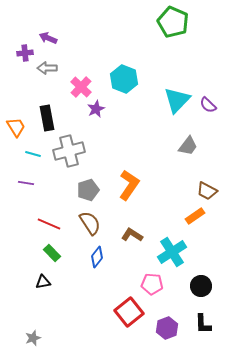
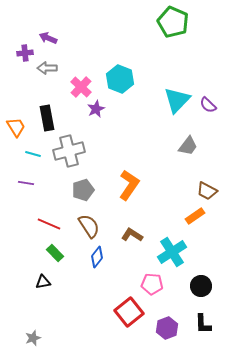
cyan hexagon: moved 4 px left
gray pentagon: moved 5 px left
brown semicircle: moved 1 px left, 3 px down
green rectangle: moved 3 px right
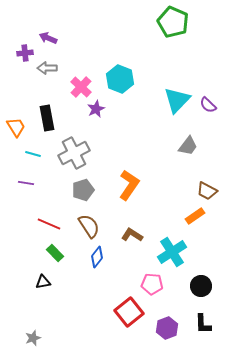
gray cross: moved 5 px right, 2 px down; rotated 12 degrees counterclockwise
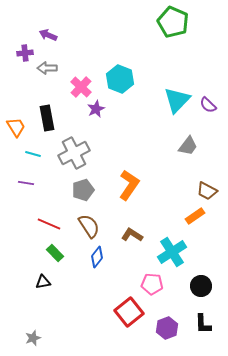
purple arrow: moved 3 px up
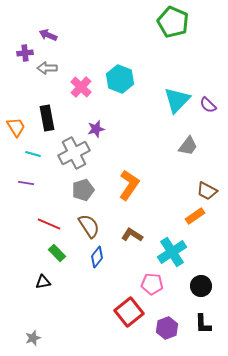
purple star: moved 20 px down; rotated 12 degrees clockwise
green rectangle: moved 2 px right
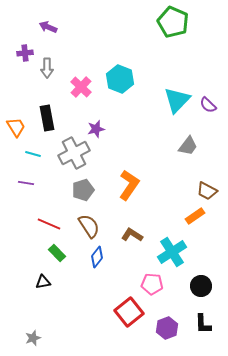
purple arrow: moved 8 px up
gray arrow: rotated 90 degrees counterclockwise
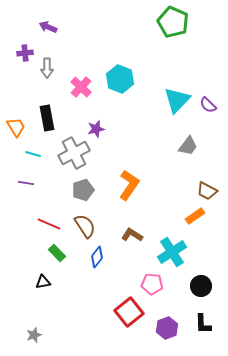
brown semicircle: moved 4 px left
gray star: moved 1 px right, 3 px up
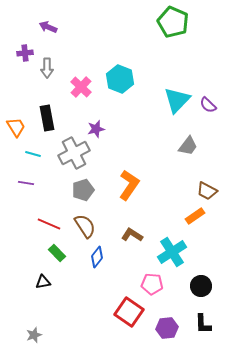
red square: rotated 16 degrees counterclockwise
purple hexagon: rotated 15 degrees clockwise
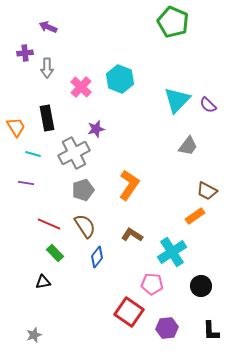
green rectangle: moved 2 px left
black L-shape: moved 8 px right, 7 px down
